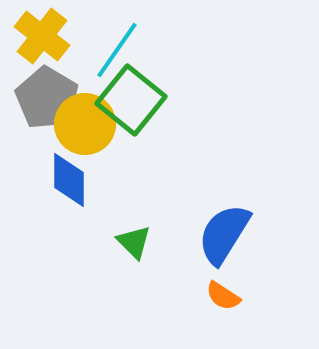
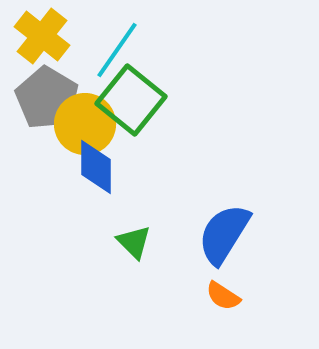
blue diamond: moved 27 px right, 13 px up
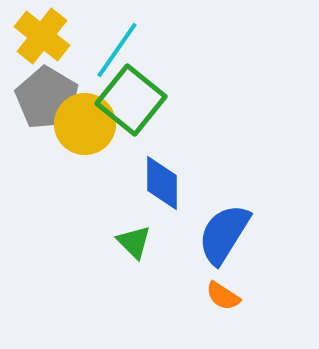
blue diamond: moved 66 px right, 16 px down
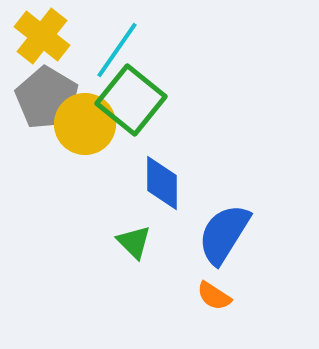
orange semicircle: moved 9 px left
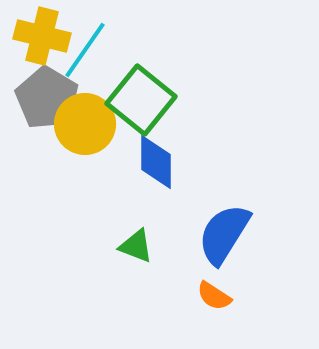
yellow cross: rotated 24 degrees counterclockwise
cyan line: moved 32 px left
green square: moved 10 px right
blue diamond: moved 6 px left, 21 px up
green triangle: moved 2 px right, 4 px down; rotated 24 degrees counterclockwise
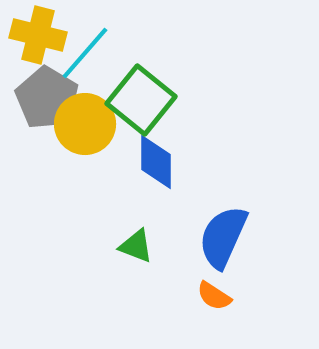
yellow cross: moved 4 px left, 1 px up
cyan line: moved 3 px down; rotated 6 degrees clockwise
blue semicircle: moved 1 px left, 3 px down; rotated 8 degrees counterclockwise
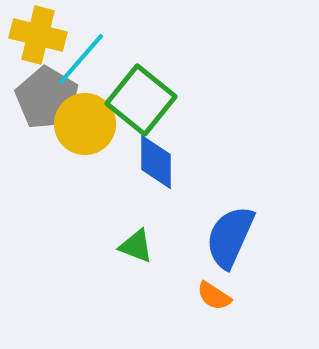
cyan line: moved 4 px left, 6 px down
blue semicircle: moved 7 px right
